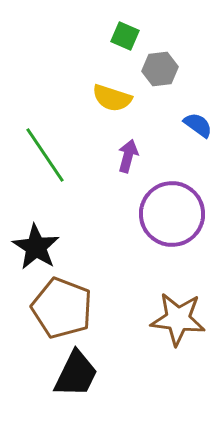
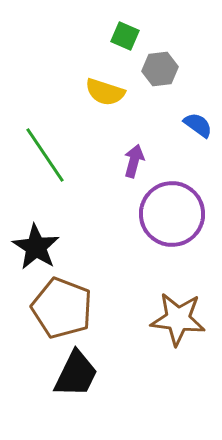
yellow semicircle: moved 7 px left, 6 px up
purple arrow: moved 6 px right, 5 px down
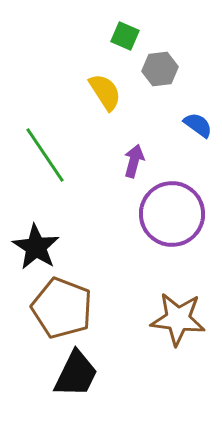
yellow semicircle: rotated 141 degrees counterclockwise
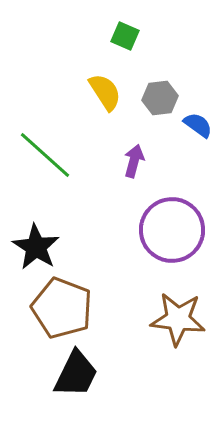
gray hexagon: moved 29 px down
green line: rotated 14 degrees counterclockwise
purple circle: moved 16 px down
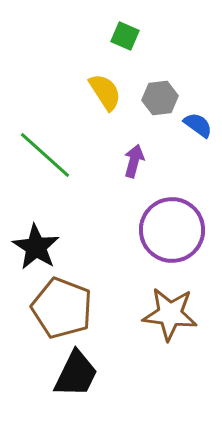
brown star: moved 8 px left, 5 px up
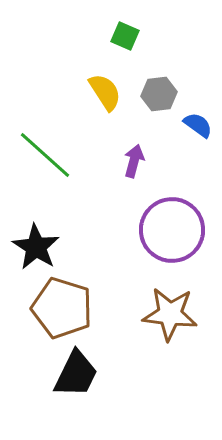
gray hexagon: moved 1 px left, 4 px up
brown pentagon: rotated 4 degrees counterclockwise
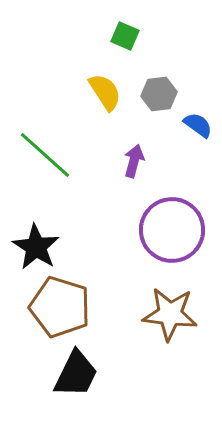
brown pentagon: moved 2 px left, 1 px up
